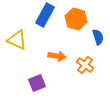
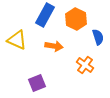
orange hexagon: rotated 10 degrees clockwise
orange arrow: moved 3 px left, 10 px up
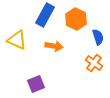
orange cross: moved 9 px right, 2 px up
purple square: moved 1 px left, 1 px down
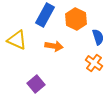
purple square: rotated 18 degrees counterclockwise
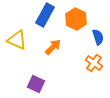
orange arrow: moved 1 px left, 1 px down; rotated 54 degrees counterclockwise
purple square: rotated 24 degrees counterclockwise
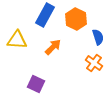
yellow triangle: rotated 20 degrees counterclockwise
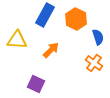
orange arrow: moved 2 px left, 3 px down
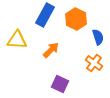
purple square: moved 24 px right
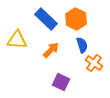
blue rectangle: moved 1 px right, 4 px down; rotated 75 degrees counterclockwise
blue semicircle: moved 16 px left, 8 px down
purple square: moved 1 px right, 2 px up
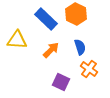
orange hexagon: moved 5 px up
blue semicircle: moved 2 px left, 2 px down
orange cross: moved 5 px left, 6 px down
